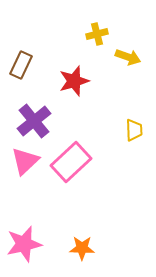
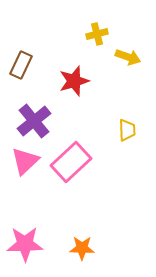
yellow trapezoid: moved 7 px left
pink star: moved 1 px right; rotated 12 degrees clockwise
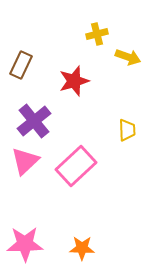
pink rectangle: moved 5 px right, 4 px down
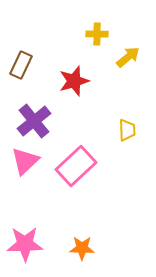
yellow cross: rotated 15 degrees clockwise
yellow arrow: rotated 60 degrees counterclockwise
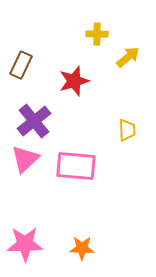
pink triangle: moved 2 px up
pink rectangle: rotated 48 degrees clockwise
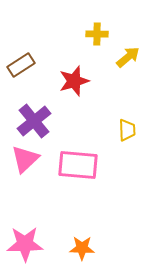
brown rectangle: rotated 32 degrees clockwise
pink rectangle: moved 2 px right, 1 px up
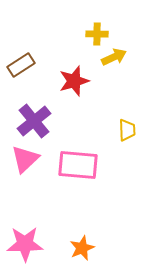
yellow arrow: moved 14 px left; rotated 15 degrees clockwise
orange star: rotated 25 degrees counterclockwise
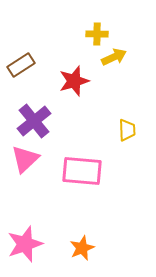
pink rectangle: moved 4 px right, 6 px down
pink star: rotated 18 degrees counterclockwise
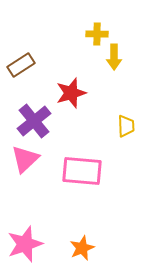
yellow arrow: rotated 115 degrees clockwise
red star: moved 3 px left, 12 px down
yellow trapezoid: moved 1 px left, 4 px up
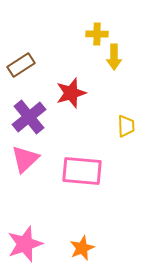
purple cross: moved 5 px left, 4 px up
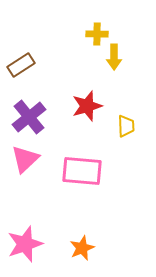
red star: moved 16 px right, 13 px down
